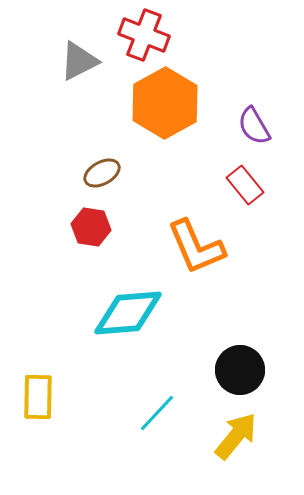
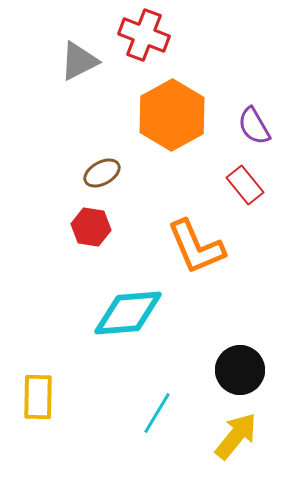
orange hexagon: moved 7 px right, 12 px down
cyan line: rotated 12 degrees counterclockwise
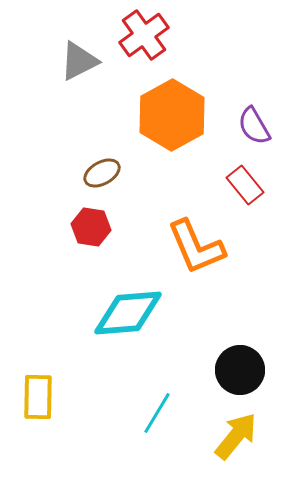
red cross: rotated 33 degrees clockwise
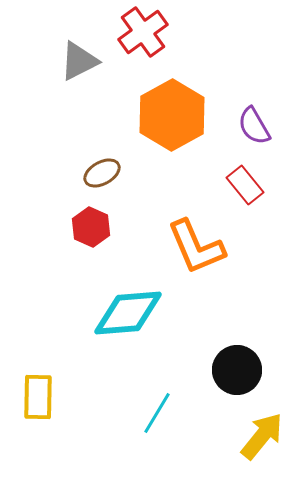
red cross: moved 1 px left, 3 px up
red hexagon: rotated 15 degrees clockwise
black circle: moved 3 px left
yellow arrow: moved 26 px right
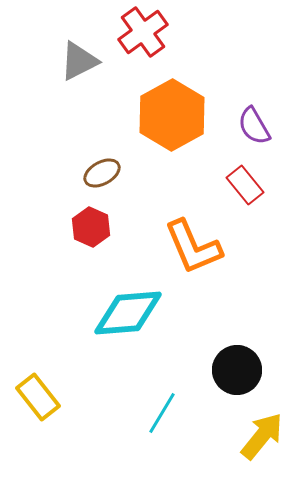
orange L-shape: moved 3 px left
yellow rectangle: rotated 39 degrees counterclockwise
cyan line: moved 5 px right
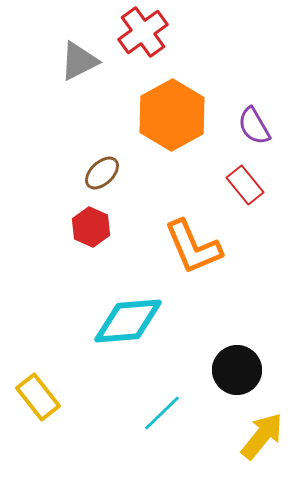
brown ellipse: rotated 15 degrees counterclockwise
cyan diamond: moved 8 px down
cyan line: rotated 15 degrees clockwise
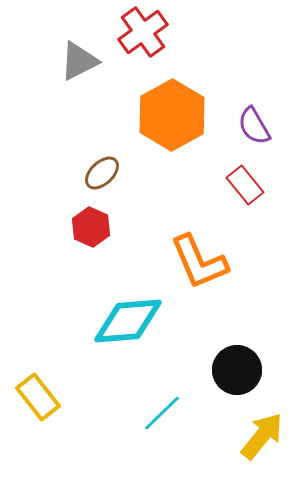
orange L-shape: moved 6 px right, 15 px down
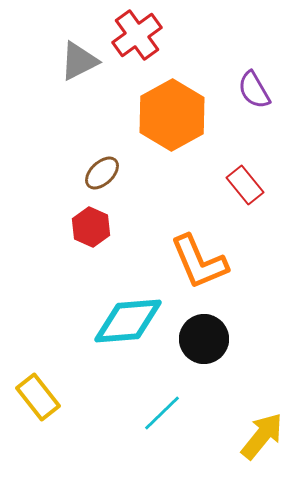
red cross: moved 6 px left, 3 px down
purple semicircle: moved 36 px up
black circle: moved 33 px left, 31 px up
